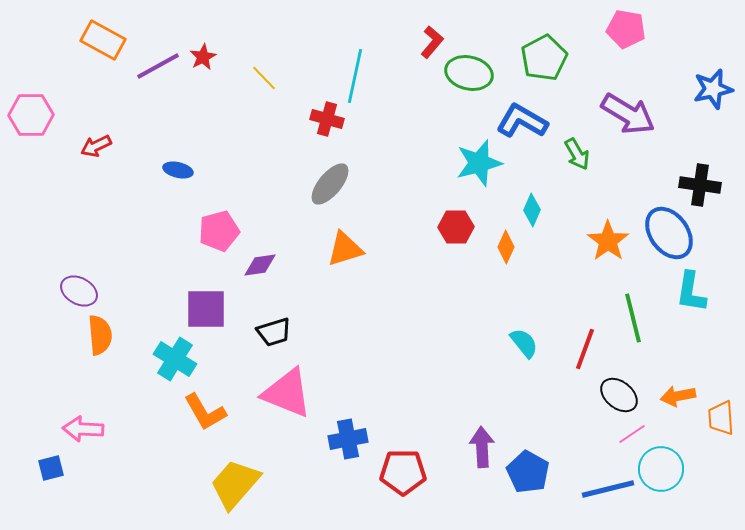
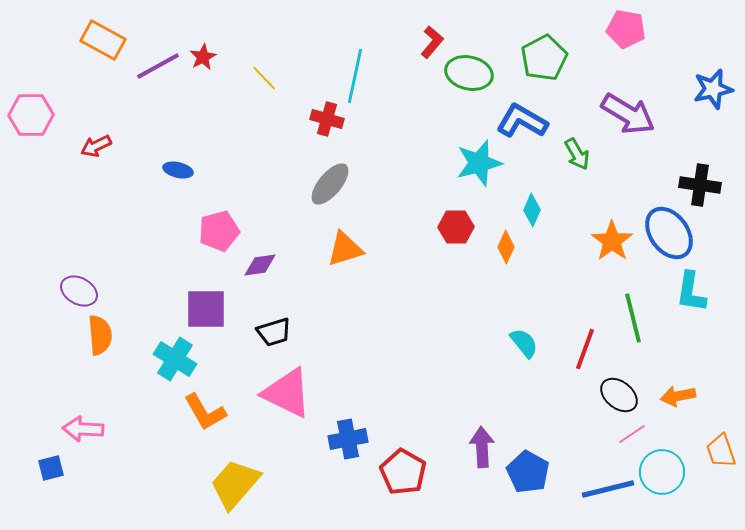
orange star at (608, 241): moved 4 px right
pink triangle at (287, 393): rotated 4 degrees clockwise
orange trapezoid at (721, 418): moved 33 px down; rotated 15 degrees counterclockwise
cyan circle at (661, 469): moved 1 px right, 3 px down
red pentagon at (403, 472): rotated 30 degrees clockwise
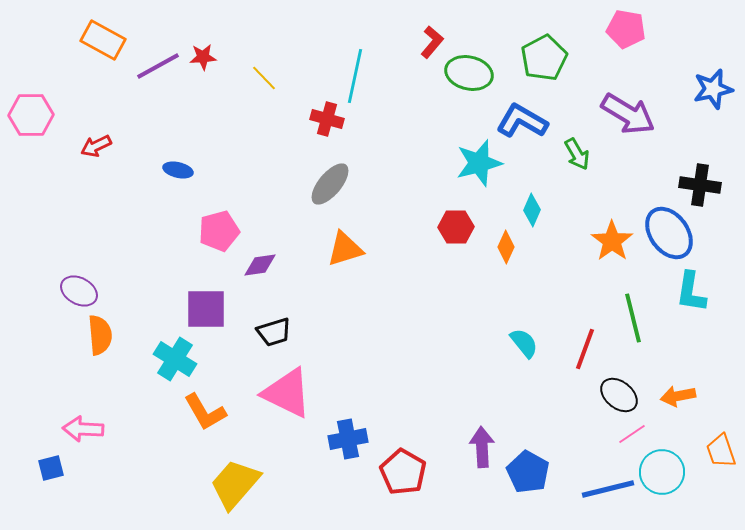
red star at (203, 57): rotated 24 degrees clockwise
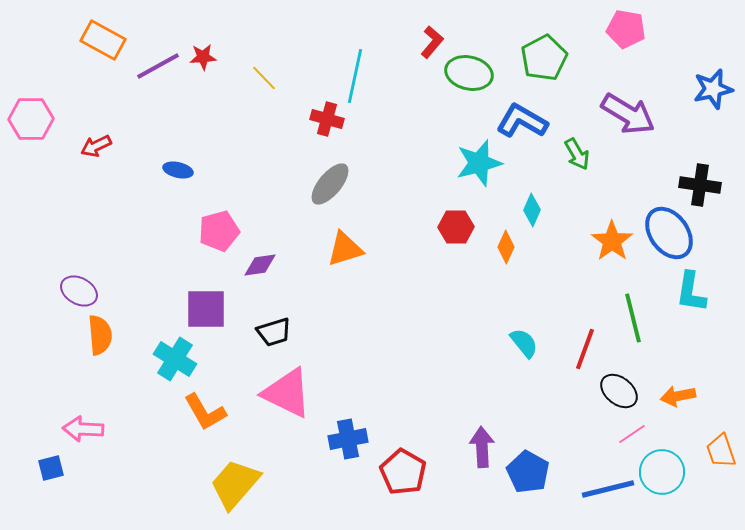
pink hexagon at (31, 115): moved 4 px down
black ellipse at (619, 395): moved 4 px up
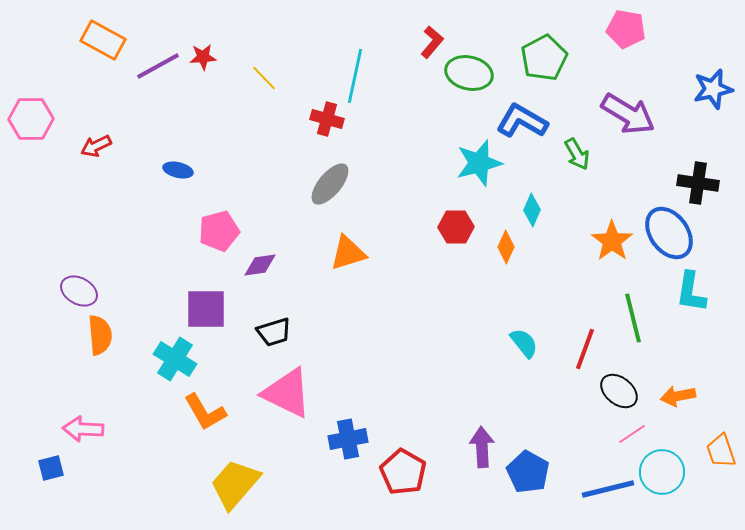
black cross at (700, 185): moved 2 px left, 2 px up
orange triangle at (345, 249): moved 3 px right, 4 px down
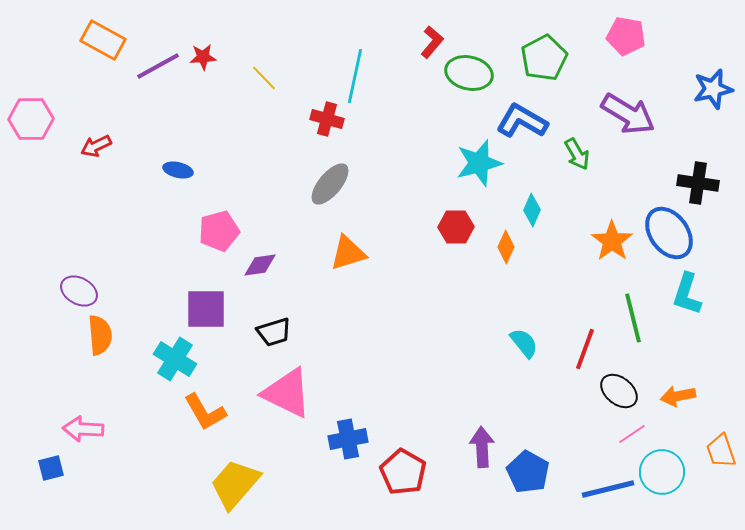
pink pentagon at (626, 29): moved 7 px down
cyan L-shape at (691, 292): moved 4 px left, 2 px down; rotated 9 degrees clockwise
